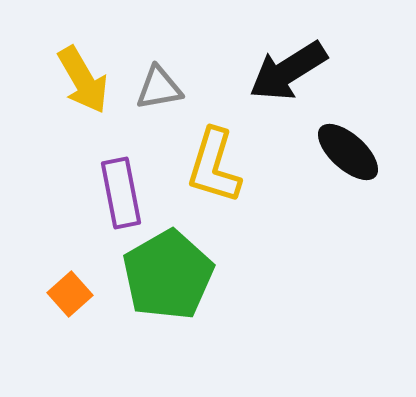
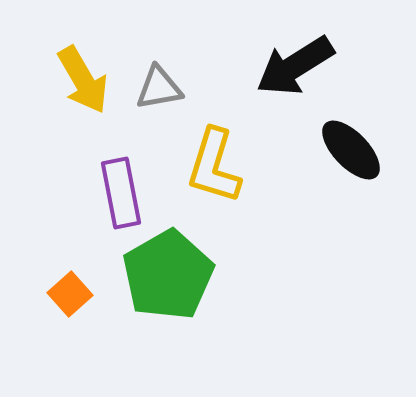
black arrow: moved 7 px right, 5 px up
black ellipse: moved 3 px right, 2 px up; rotated 4 degrees clockwise
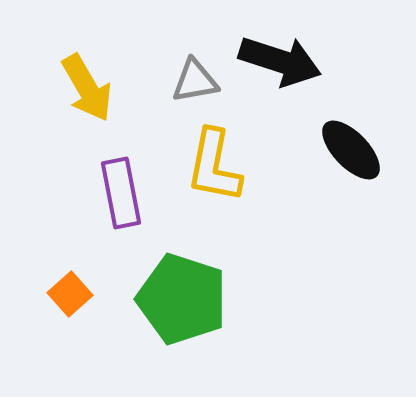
black arrow: moved 15 px left, 5 px up; rotated 130 degrees counterclockwise
yellow arrow: moved 4 px right, 8 px down
gray triangle: moved 36 px right, 7 px up
yellow L-shape: rotated 6 degrees counterclockwise
green pentagon: moved 14 px right, 24 px down; rotated 24 degrees counterclockwise
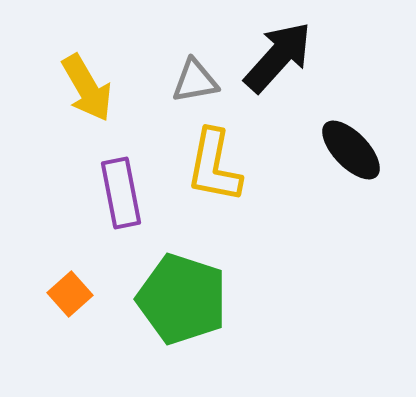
black arrow: moved 2 px left, 4 px up; rotated 66 degrees counterclockwise
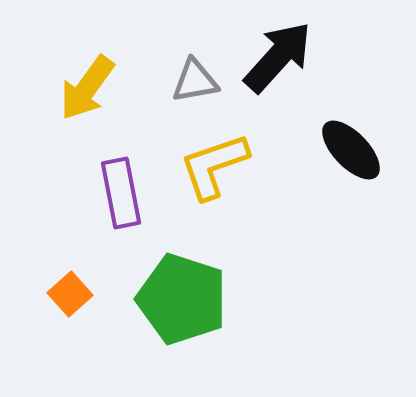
yellow arrow: rotated 66 degrees clockwise
yellow L-shape: rotated 60 degrees clockwise
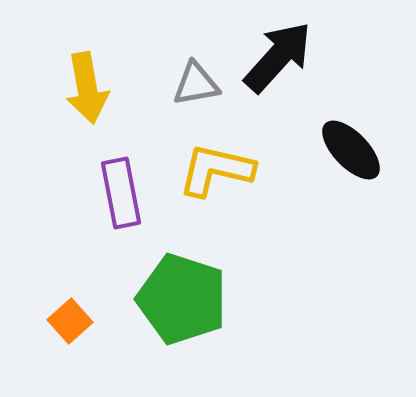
gray triangle: moved 1 px right, 3 px down
yellow arrow: rotated 46 degrees counterclockwise
yellow L-shape: moved 2 px right, 4 px down; rotated 32 degrees clockwise
orange square: moved 27 px down
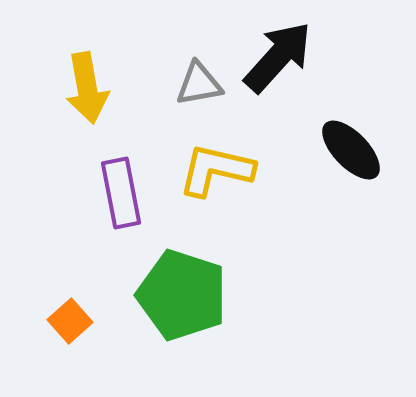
gray triangle: moved 3 px right
green pentagon: moved 4 px up
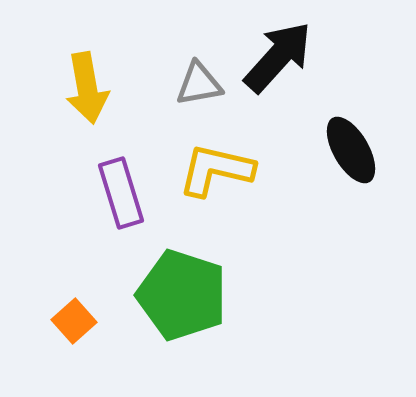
black ellipse: rotated 14 degrees clockwise
purple rectangle: rotated 6 degrees counterclockwise
orange square: moved 4 px right
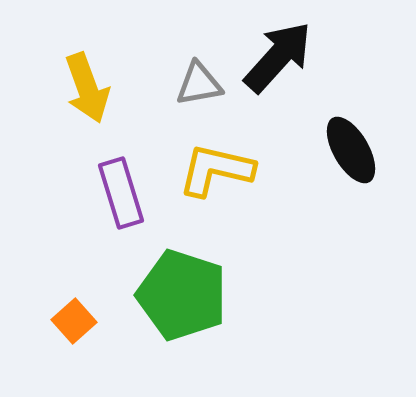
yellow arrow: rotated 10 degrees counterclockwise
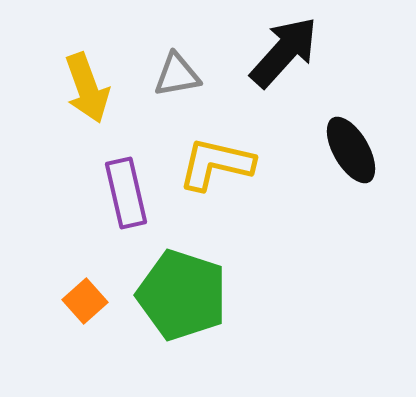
black arrow: moved 6 px right, 5 px up
gray triangle: moved 22 px left, 9 px up
yellow L-shape: moved 6 px up
purple rectangle: moved 5 px right; rotated 4 degrees clockwise
orange square: moved 11 px right, 20 px up
